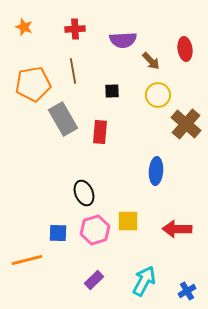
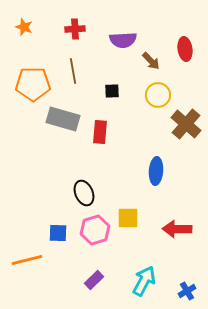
orange pentagon: rotated 8 degrees clockwise
gray rectangle: rotated 44 degrees counterclockwise
yellow square: moved 3 px up
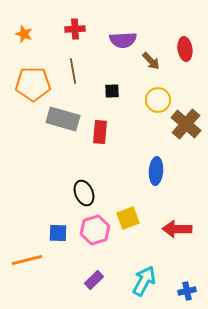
orange star: moved 7 px down
yellow circle: moved 5 px down
yellow square: rotated 20 degrees counterclockwise
blue cross: rotated 18 degrees clockwise
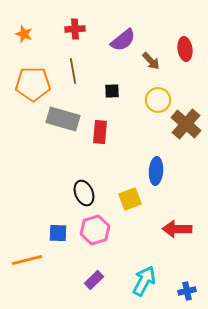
purple semicircle: rotated 36 degrees counterclockwise
yellow square: moved 2 px right, 19 px up
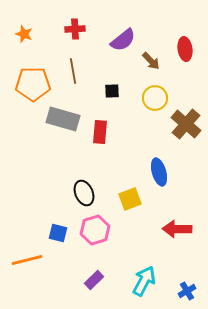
yellow circle: moved 3 px left, 2 px up
blue ellipse: moved 3 px right, 1 px down; rotated 20 degrees counterclockwise
blue square: rotated 12 degrees clockwise
blue cross: rotated 18 degrees counterclockwise
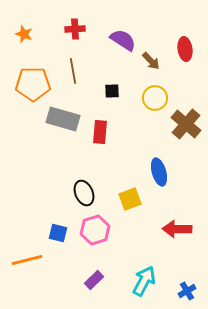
purple semicircle: rotated 108 degrees counterclockwise
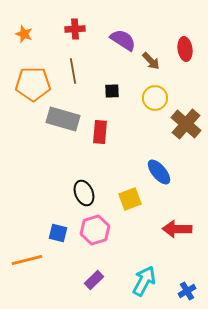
blue ellipse: rotated 24 degrees counterclockwise
